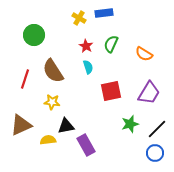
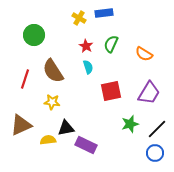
black triangle: moved 2 px down
purple rectangle: rotated 35 degrees counterclockwise
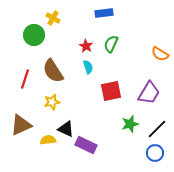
yellow cross: moved 26 px left
orange semicircle: moved 16 px right
yellow star: rotated 21 degrees counterclockwise
black triangle: moved 1 px down; rotated 36 degrees clockwise
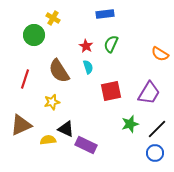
blue rectangle: moved 1 px right, 1 px down
brown semicircle: moved 6 px right
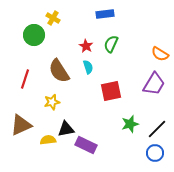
purple trapezoid: moved 5 px right, 9 px up
black triangle: rotated 36 degrees counterclockwise
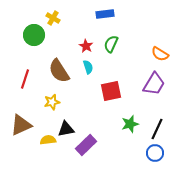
black line: rotated 20 degrees counterclockwise
purple rectangle: rotated 70 degrees counterclockwise
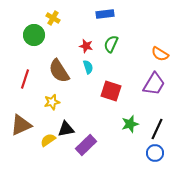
red star: rotated 16 degrees counterclockwise
red square: rotated 30 degrees clockwise
yellow semicircle: rotated 28 degrees counterclockwise
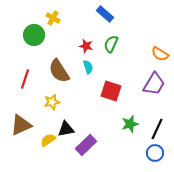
blue rectangle: rotated 48 degrees clockwise
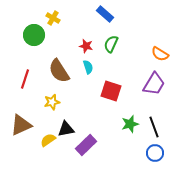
black line: moved 3 px left, 2 px up; rotated 45 degrees counterclockwise
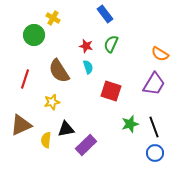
blue rectangle: rotated 12 degrees clockwise
yellow semicircle: moved 2 px left; rotated 49 degrees counterclockwise
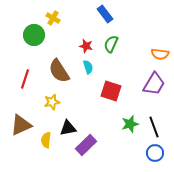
orange semicircle: rotated 24 degrees counterclockwise
black triangle: moved 2 px right, 1 px up
